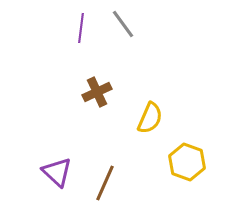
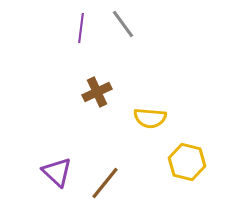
yellow semicircle: rotated 72 degrees clockwise
yellow hexagon: rotated 6 degrees counterclockwise
brown line: rotated 15 degrees clockwise
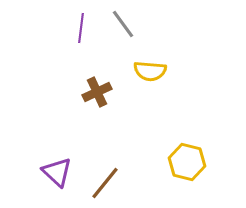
yellow semicircle: moved 47 px up
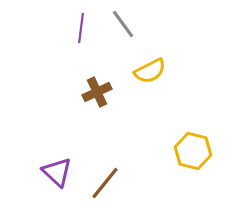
yellow semicircle: rotated 32 degrees counterclockwise
yellow hexagon: moved 6 px right, 11 px up
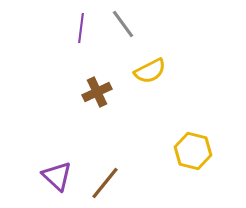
purple triangle: moved 4 px down
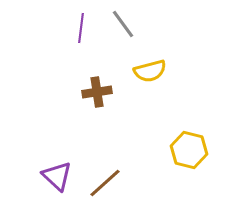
yellow semicircle: rotated 12 degrees clockwise
brown cross: rotated 16 degrees clockwise
yellow hexagon: moved 4 px left, 1 px up
brown line: rotated 9 degrees clockwise
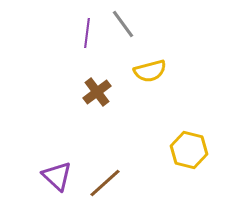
purple line: moved 6 px right, 5 px down
brown cross: rotated 28 degrees counterclockwise
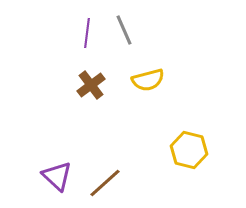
gray line: moved 1 px right, 6 px down; rotated 12 degrees clockwise
yellow semicircle: moved 2 px left, 9 px down
brown cross: moved 6 px left, 7 px up
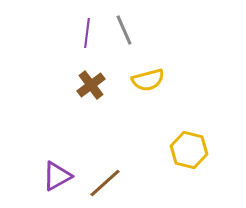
purple triangle: rotated 48 degrees clockwise
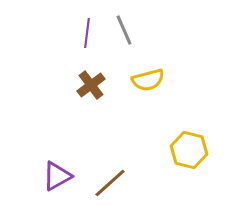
brown line: moved 5 px right
